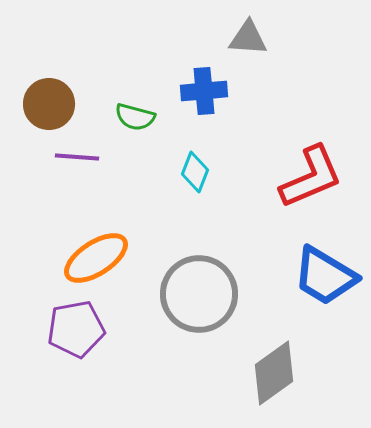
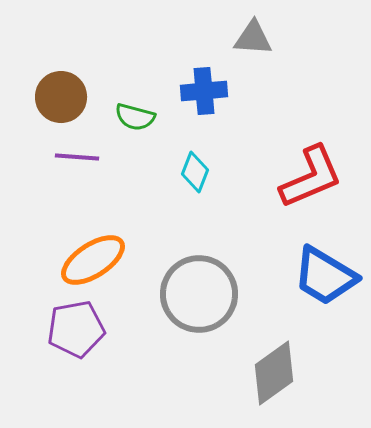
gray triangle: moved 5 px right
brown circle: moved 12 px right, 7 px up
orange ellipse: moved 3 px left, 2 px down
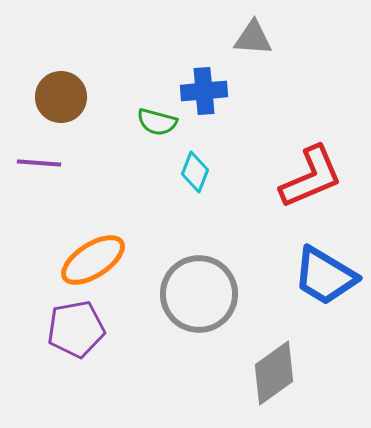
green semicircle: moved 22 px right, 5 px down
purple line: moved 38 px left, 6 px down
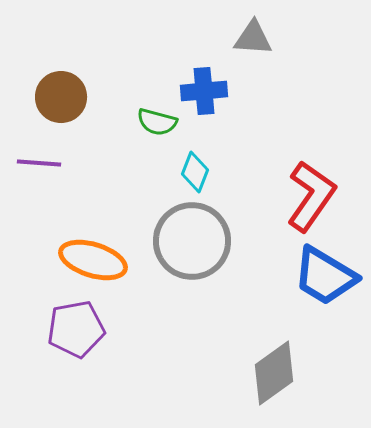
red L-shape: moved 19 px down; rotated 32 degrees counterclockwise
orange ellipse: rotated 50 degrees clockwise
gray circle: moved 7 px left, 53 px up
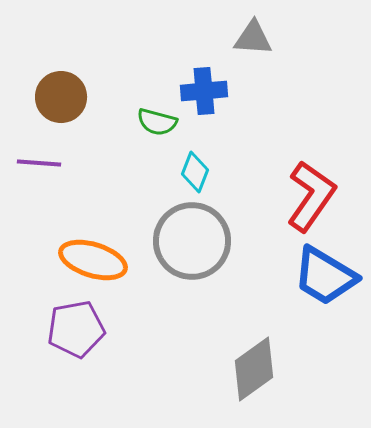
gray diamond: moved 20 px left, 4 px up
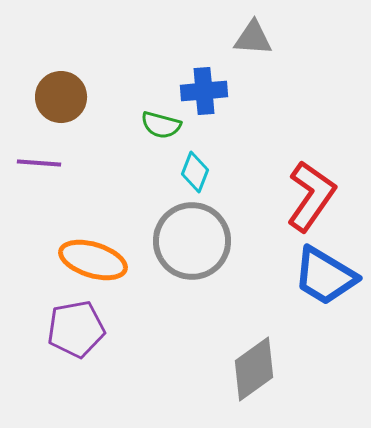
green semicircle: moved 4 px right, 3 px down
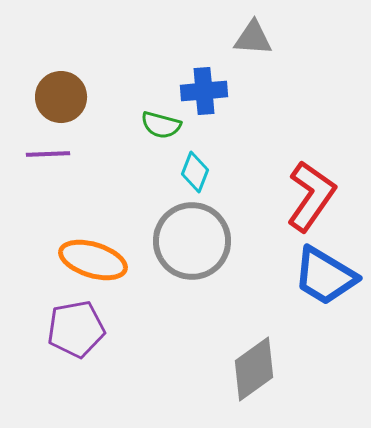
purple line: moved 9 px right, 9 px up; rotated 6 degrees counterclockwise
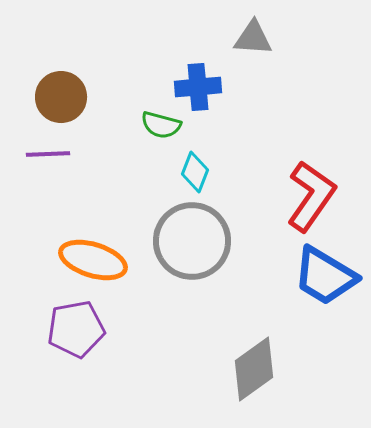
blue cross: moved 6 px left, 4 px up
